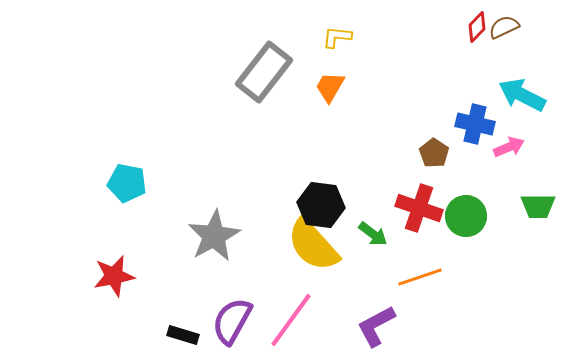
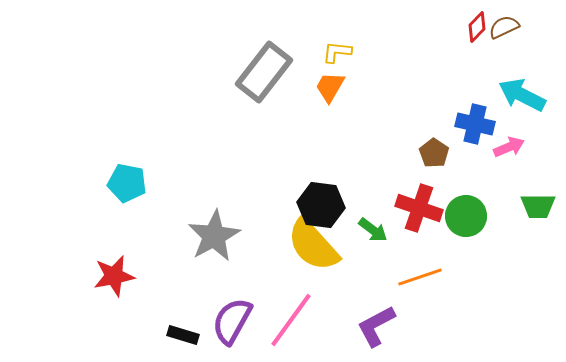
yellow L-shape: moved 15 px down
green arrow: moved 4 px up
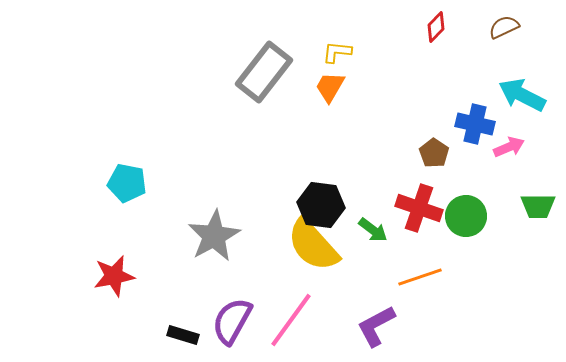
red diamond: moved 41 px left
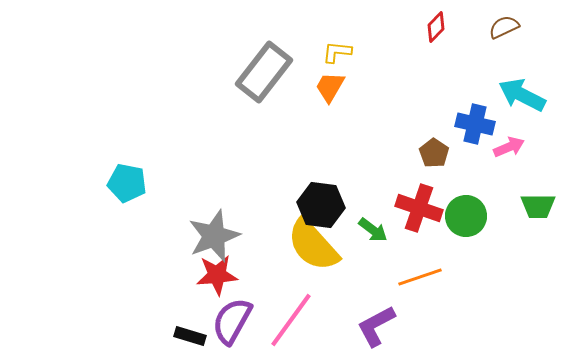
gray star: rotated 8 degrees clockwise
red star: moved 103 px right, 1 px up; rotated 6 degrees clockwise
black rectangle: moved 7 px right, 1 px down
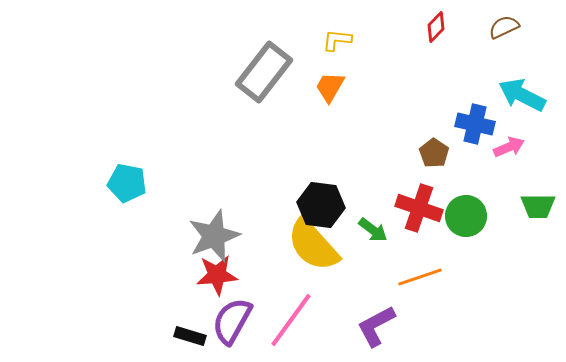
yellow L-shape: moved 12 px up
